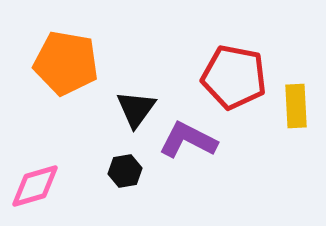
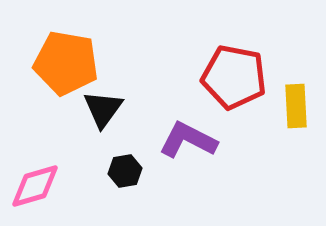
black triangle: moved 33 px left
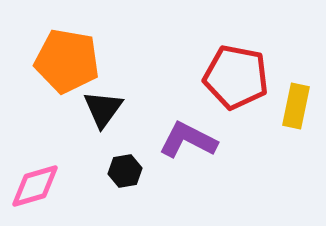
orange pentagon: moved 1 px right, 2 px up
red pentagon: moved 2 px right
yellow rectangle: rotated 15 degrees clockwise
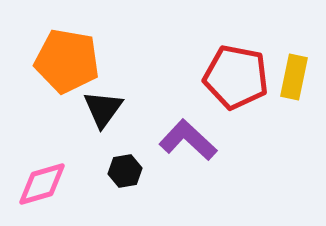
yellow rectangle: moved 2 px left, 29 px up
purple L-shape: rotated 16 degrees clockwise
pink diamond: moved 7 px right, 2 px up
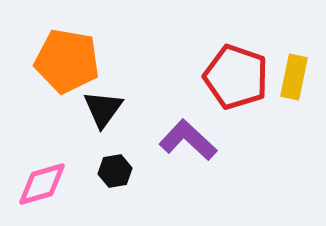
red pentagon: rotated 8 degrees clockwise
black hexagon: moved 10 px left
